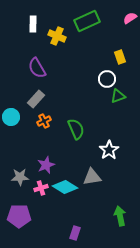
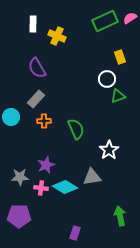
green rectangle: moved 18 px right
orange cross: rotated 24 degrees clockwise
pink cross: rotated 24 degrees clockwise
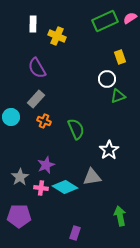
orange cross: rotated 24 degrees clockwise
gray star: rotated 30 degrees counterclockwise
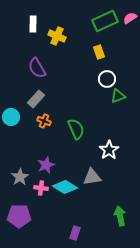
yellow rectangle: moved 21 px left, 5 px up
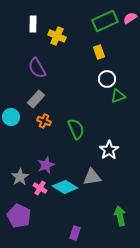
pink cross: moved 1 px left; rotated 24 degrees clockwise
purple pentagon: rotated 25 degrees clockwise
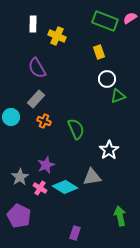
green rectangle: rotated 45 degrees clockwise
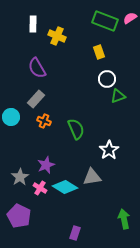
green arrow: moved 4 px right, 3 px down
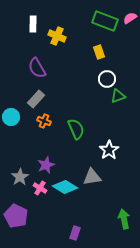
purple pentagon: moved 3 px left
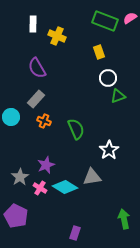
white circle: moved 1 px right, 1 px up
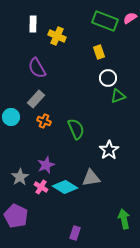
gray triangle: moved 1 px left, 1 px down
pink cross: moved 1 px right, 1 px up
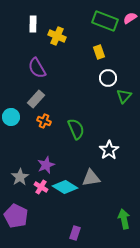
green triangle: moved 6 px right; rotated 28 degrees counterclockwise
